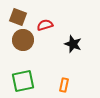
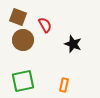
red semicircle: rotated 77 degrees clockwise
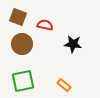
red semicircle: rotated 49 degrees counterclockwise
brown circle: moved 1 px left, 4 px down
black star: rotated 12 degrees counterclockwise
orange rectangle: rotated 64 degrees counterclockwise
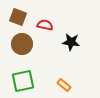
black star: moved 2 px left, 2 px up
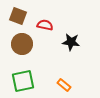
brown square: moved 1 px up
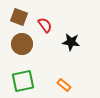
brown square: moved 1 px right, 1 px down
red semicircle: rotated 42 degrees clockwise
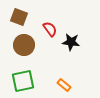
red semicircle: moved 5 px right, 4 px down
brown circle: moved 2 px right, 1 px down
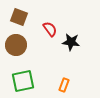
brown circle: moved 8 px left
orange rectangle: rotated 72 degrees clockwise
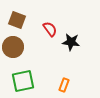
brown square: moved 2 px left, 3 px down
brown circle: moved 3 px left, 2 px down
